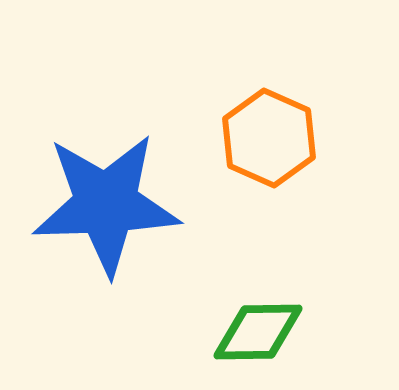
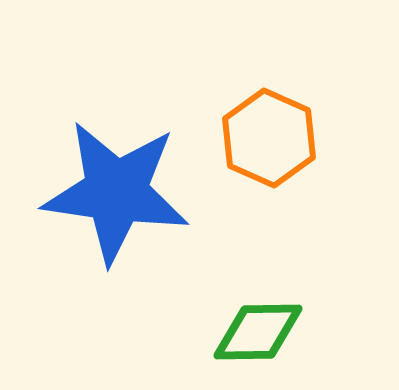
blue star: moved 10 px right, 12 px up; rotated 10 degrees clockwise
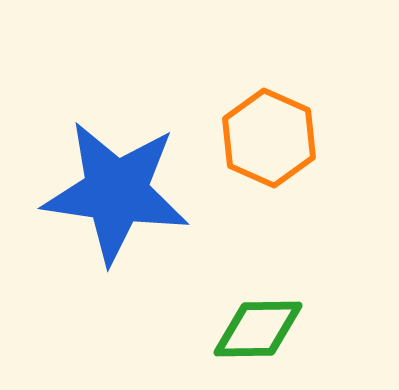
green diamond: moved 3 px up
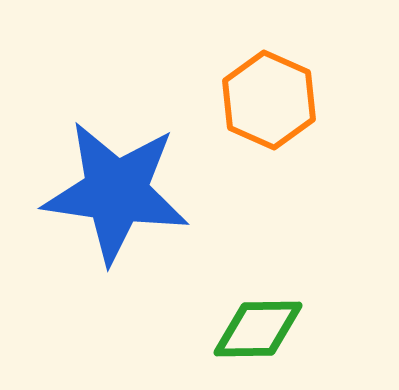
orange hexagon: moved 38 px up
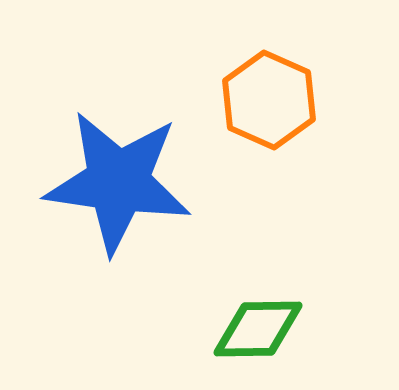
blue star: moved 2 px right, 10 px up
